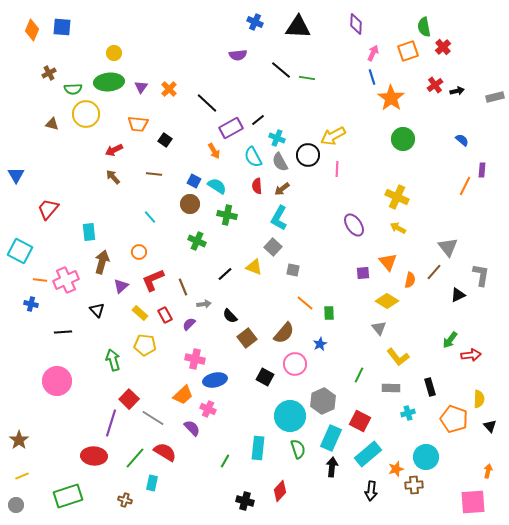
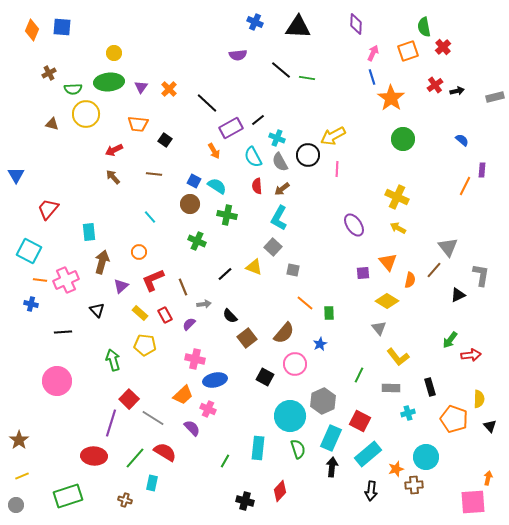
cyan square at (20, 251): moved 9 px right
brown line at (434, 272): moved 2 px up
orange arrow at (488, 471): moved 7 px down
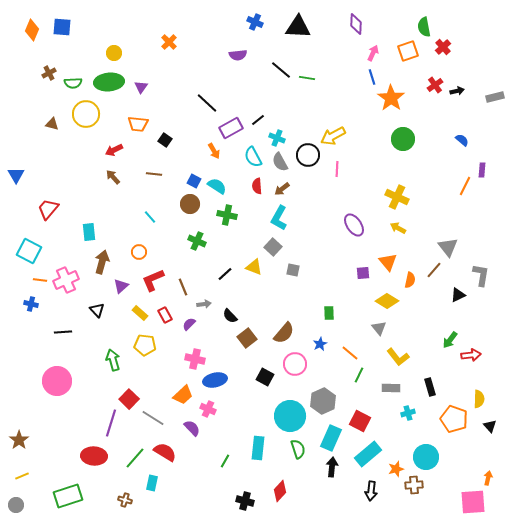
green semicircle at (73, 89): moved 6 px up
orange cross at (169, 89): moved 47 px up
orange line at (305, 303): moved 45 px right, 50 px down
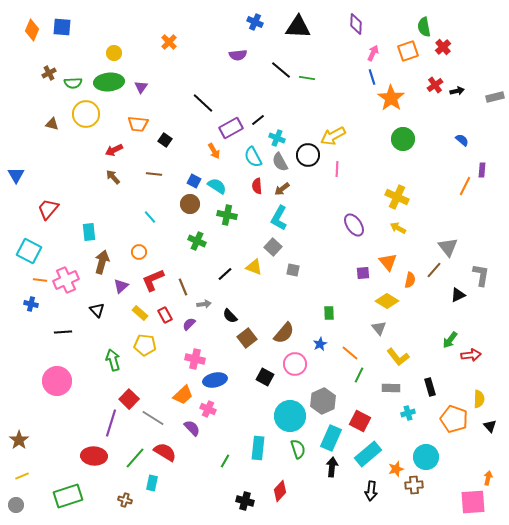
black line at (207, 103): moved 4 px left
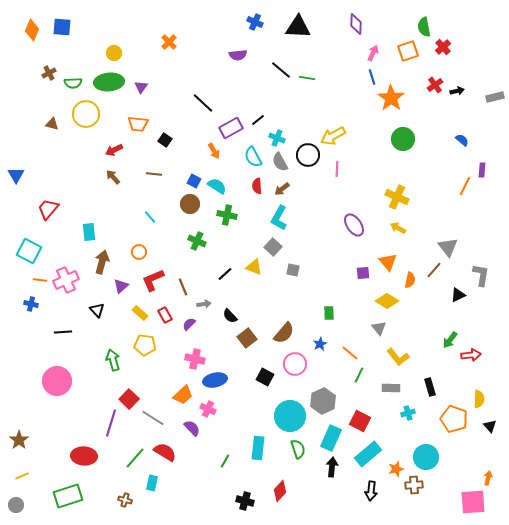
red ellipse at (94, 456): moved 10 px left
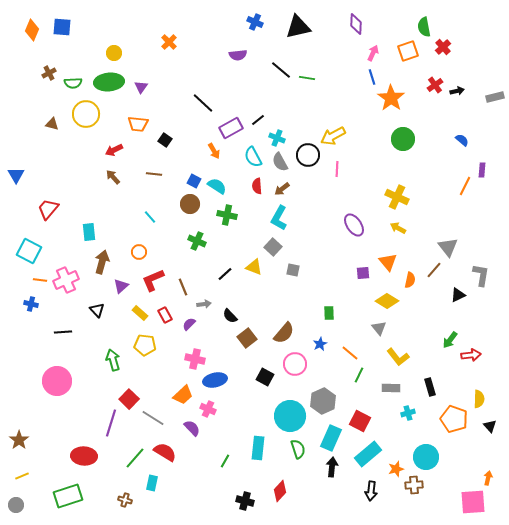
black triangle at (298, 27): rotated 16 degrees counterclockwise
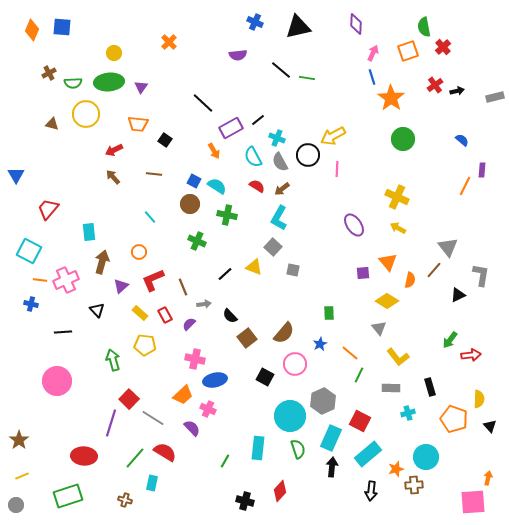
red semicircle at (257, 186): rotated 126 degrees clockwise
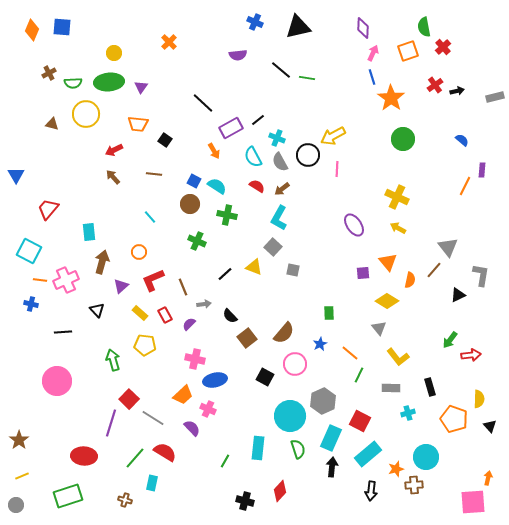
purple diamond at (356, 24): moved 7 px right, 4 px down
